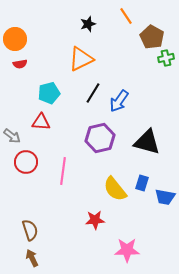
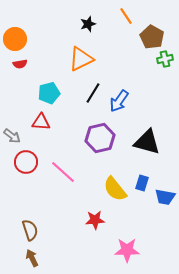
green cross: moved 1 px left, 1 px down
pink line: moved 1 px down; rotated 56 degrees counterclockwise
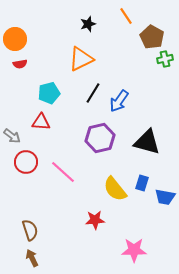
pink star: moved 7 px right
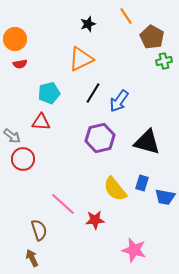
green cross: moved 1 px left, 2 px down
red circle: moved 3 px left, 3 px up
pink line: moved 32 px down
brown semicircle: moved 9 px right
pink star: rotated 15 degrees clockwise
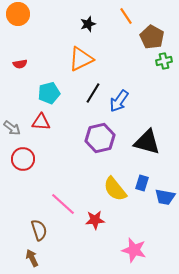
orange circle: moved 3 px right, 25 px up
gray arrow: moved 8 px up
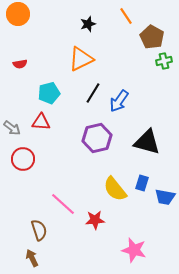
purple hexagon: moved 3 px left
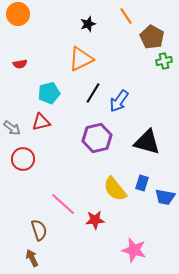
red triangle: rotated 18 degrees counterclockwise
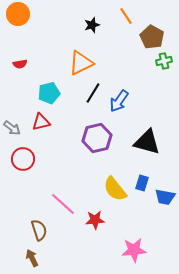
black star: moved 4 px right, 1 px down
orange triangle: moved 4 px down
pink star: rotated 20 degrees counterclockwise
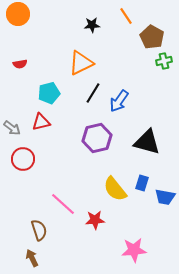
black star: rotated 14 degrees clockwise
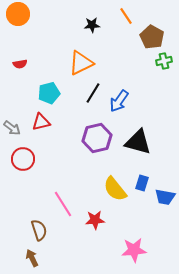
black triangle: moved 9 px left
pink line: rotated 16 degrees clockwise
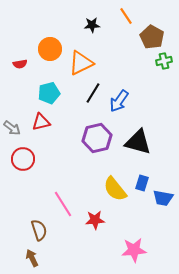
orange circle: moved 32 px right, 35 px down
blue trapezoid: moved 2 px left, 1 px down
